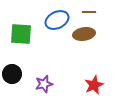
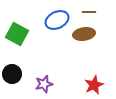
green square: moved 4 px left; rotated 25 degrees clockwise
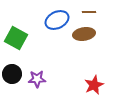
green square: moved 1 px left, 4 px down
purple star: moved 7 px left, 5 px up; rotated 12 degrees clockwise
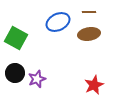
blue ellipse: moved 1 px right, 2 px down
brown ellipse: moved 5 px right
black circle: moved 3 px right, 1 px up
purple star: rotated 18 degrees counterclockwise
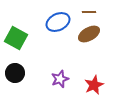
brown ellipse: rotated 20 degrees counterclockwise
purple star: moved 23 px right
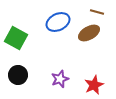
brown line: moved 8 px right; rotated 16 degrees clockwise
brown ellipse: moved 1 px up
black circle: moved 3 px right, 2 px down
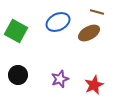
green square: moved 7 px up
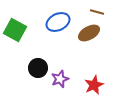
green square: moved 1 px left, 1 px up
black circle: moved 20 px right, 7 px up
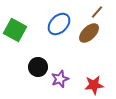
brown line: rotated 64 degrees counterclockwise
blue ellipse: moved 1 px right, 2 px down; rotated 20 degrees counterclockwise
brown ellipse: rotated 15 degrees counterclockwise
black circle: moved 1 px up
red star: rotated 18 degrees clockwise
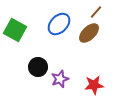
brown line: moved 1 px left
